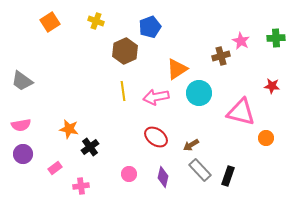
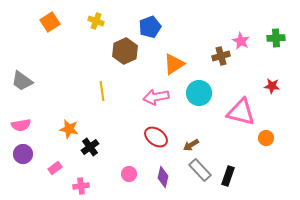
orange triangle: moved 3 px left, 5 px up
yellow line: moved 21 px left
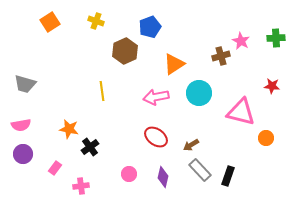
gray trapezoid: moved 3 px right, 3 px down; rotated 20 degrees counterclockwise
pink rectangle: rotated 16 degrees counterclockwise
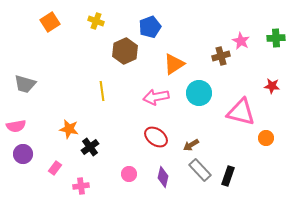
pink semicircle: moved 5 px left, 1 px down
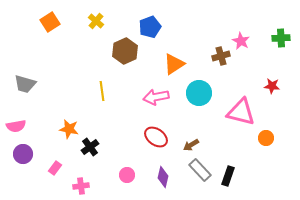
yellow cross: rotated 21 degrees clockwise
green cross: moved 5 px right
pink circle: moved 2 px left, 1 px down
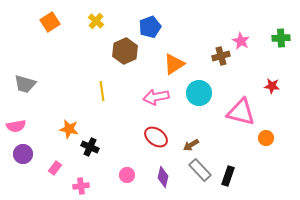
black cross: rotated 30 degrees counterclockwise
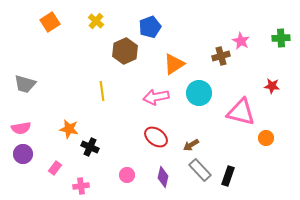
pink semicircle: moved 5 px right, 2 px down
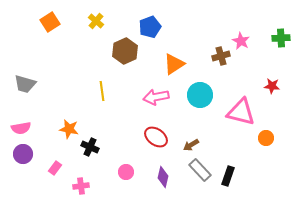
cyan circle: moved 1 px right, 2 px down
pink circle: moved 1 px left, 3 px up
